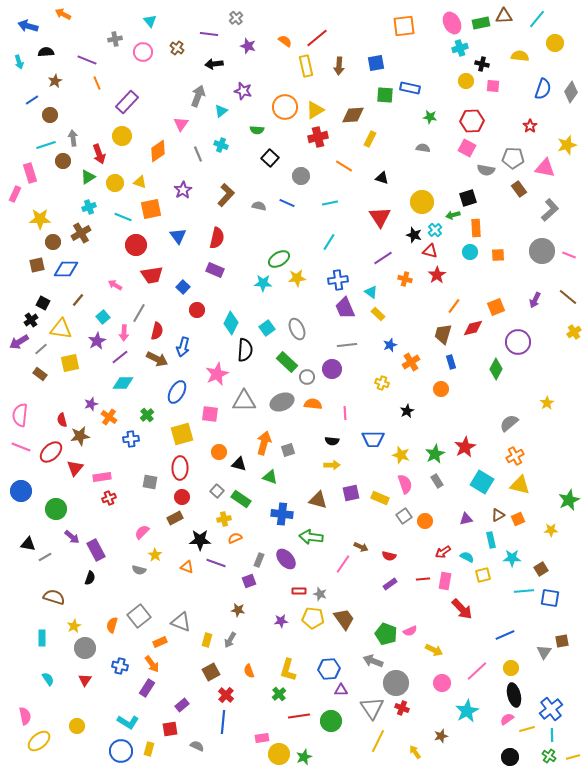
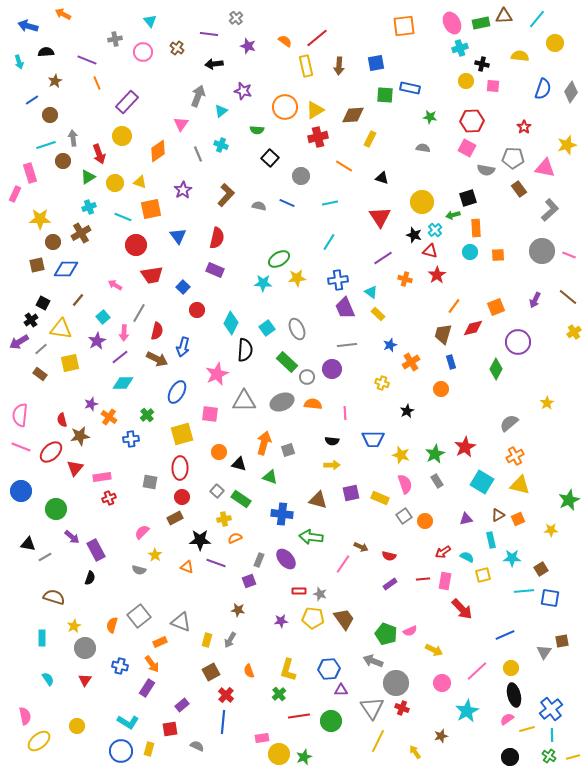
red star at (530, 126): moved 6 px left, 1 px down
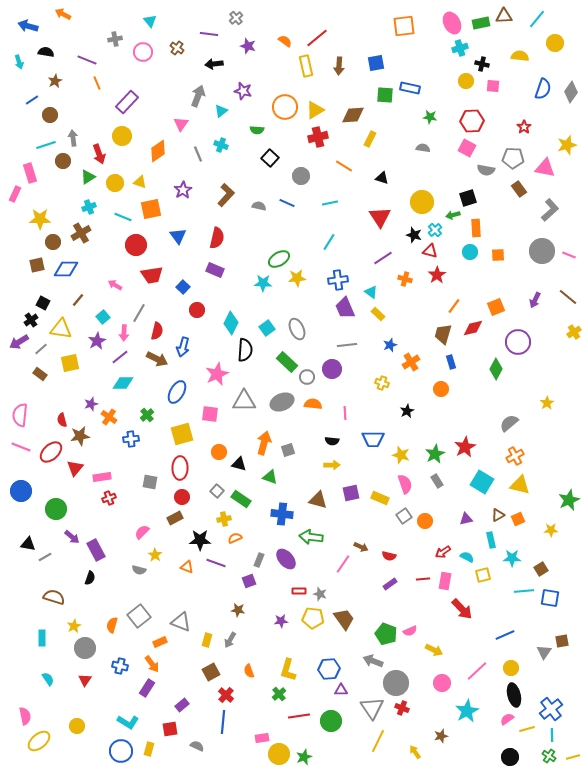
black semicircle at (46, 52): rotated 14 degrees clockwise
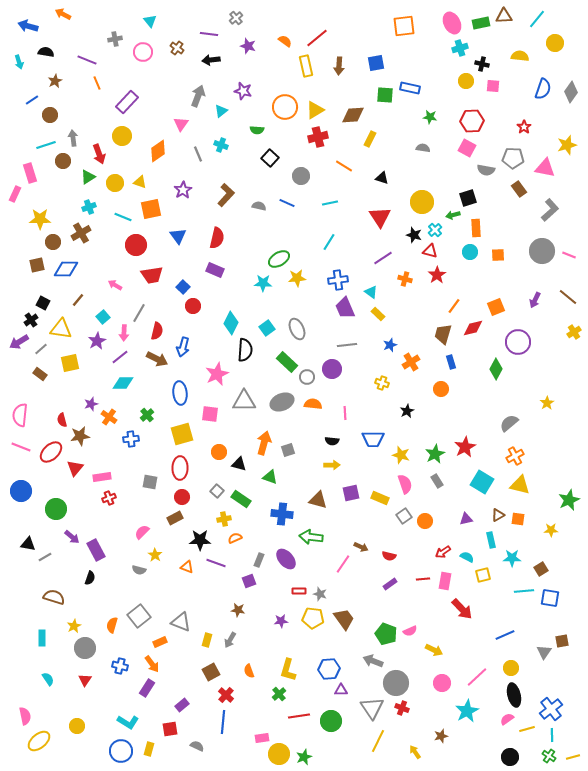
black arrow at (214, 64): moved 3 px left, 4 px up
red circle at (197, 310): moved 4 px left, 4 px up
blue ellipse at (177, 392): moved 3 px right, 1 px down; rotated 35 degrees counterclockwise
orange square at (518, 519): rotated 32 degrees clockwise
pink line at (477, 671): moved 6 px down
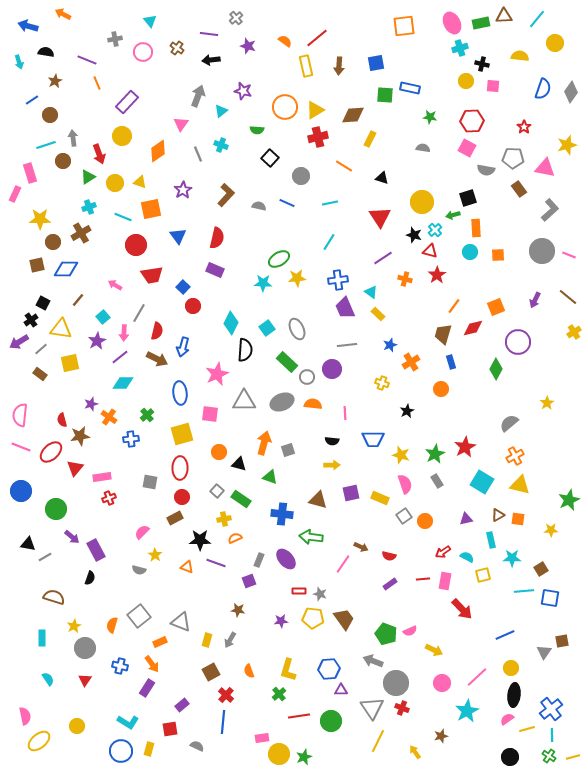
black ellipse at (514, 695): rotated 20 degrees clockwise
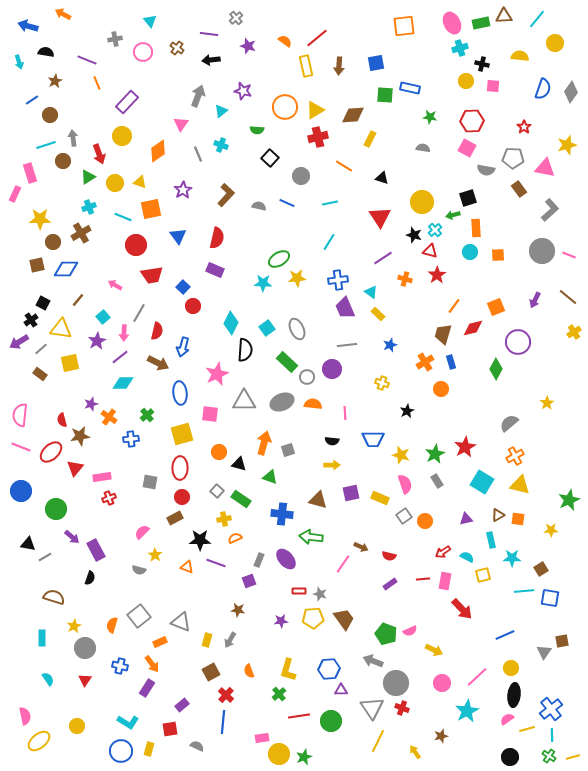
brown arrow at (157, 359): moved 1 px right, 4 px down
orange cross at (411, 362): moved 14 px right
yellow pentagon at (313, 618): rotated 10 degrees counterclockwise
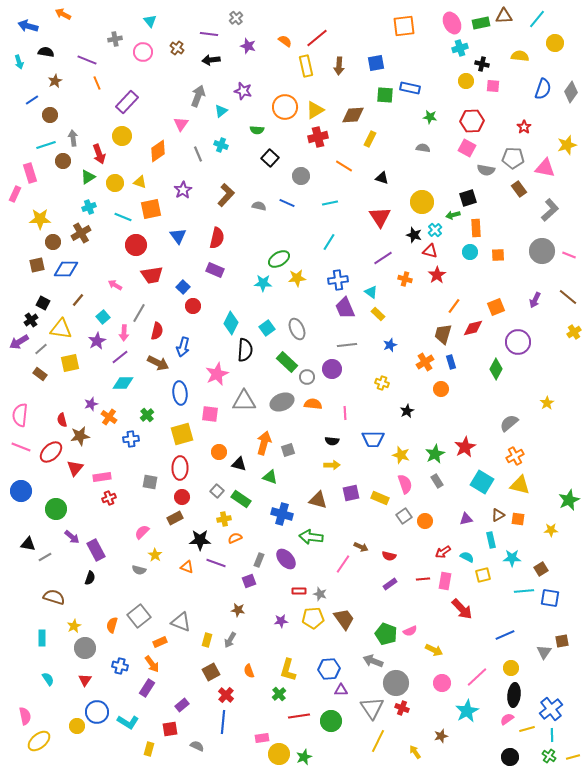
blue cross at (282, 514): rotated 10 degrees clockwise
blue circle at (121, 751): moved 24 px left, 39 px up
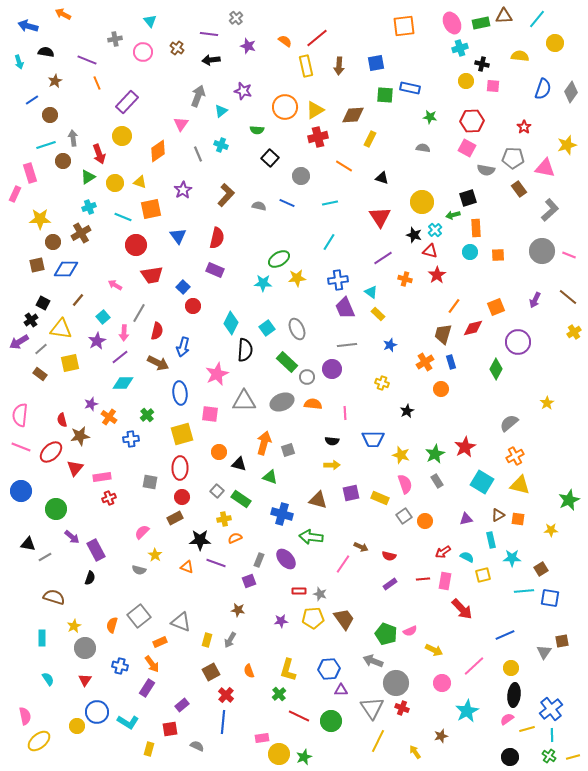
pink line at (477, 677): moved 3 px left, 11 px up
red line at (299, 716): rotated 35 degrees clockwise
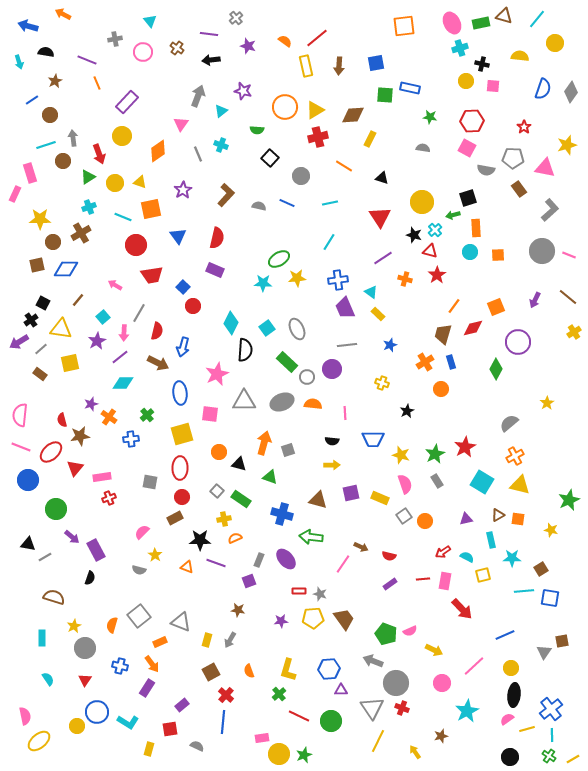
brown triangle at (504, 16): rotated 18 degrees clockwise
blue circle at (21, 491): moved 7 px right, 11 px up
yellow star at (551, 530): rotated 16 degrees clockwise
green star at (304, 757): moved 2 px up
yellow line at (573, 757): moved 2 px down; rotated 16 degrees counterclockwise
